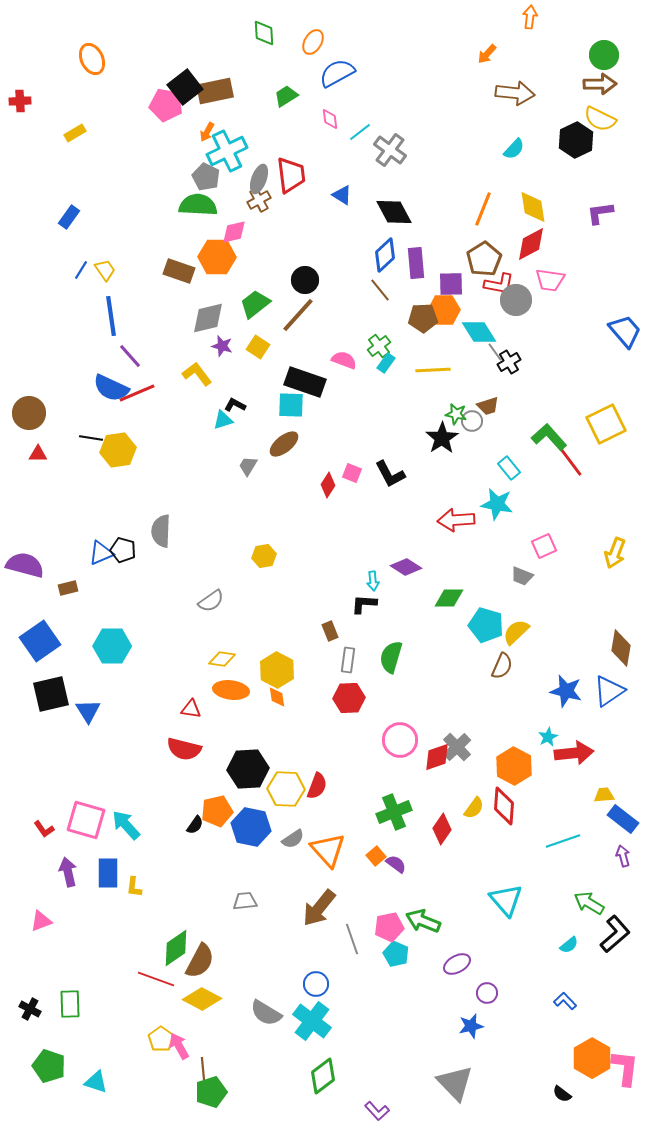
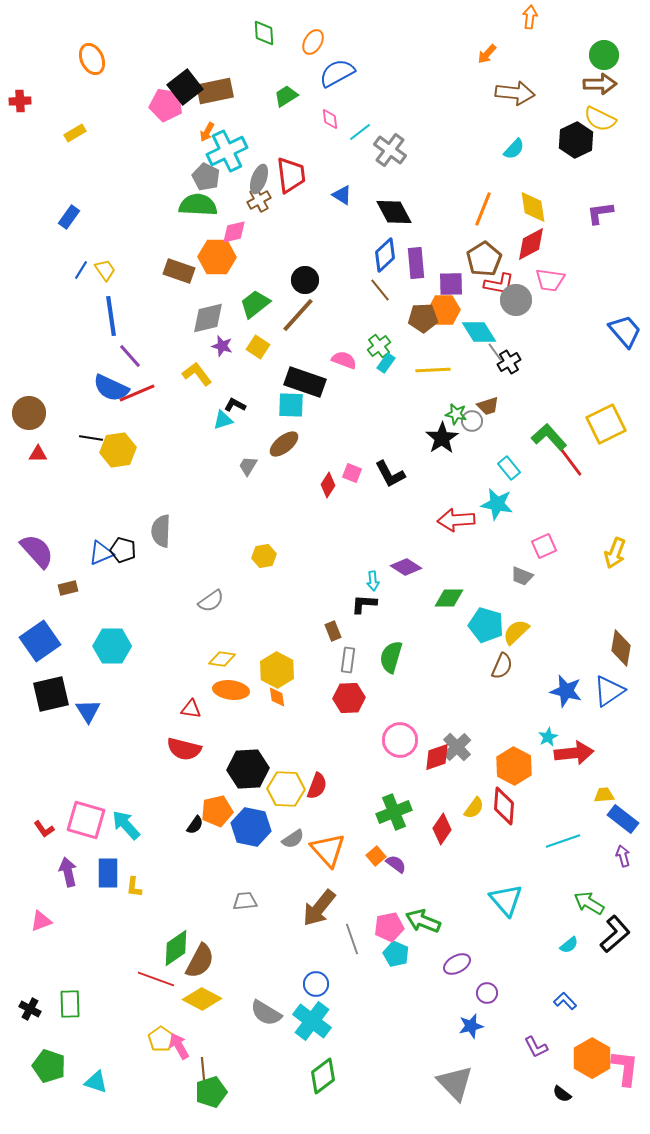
purple semicircle at (25, 565): moved 12 px right, 14 px up; rotated 33 degrees clockwise
brown rectangle at (330, 631): moved 3 px right
purple L-shape at (377, 1111): moved 159 px right, 64 px up; rotated 15 degrees clockwise
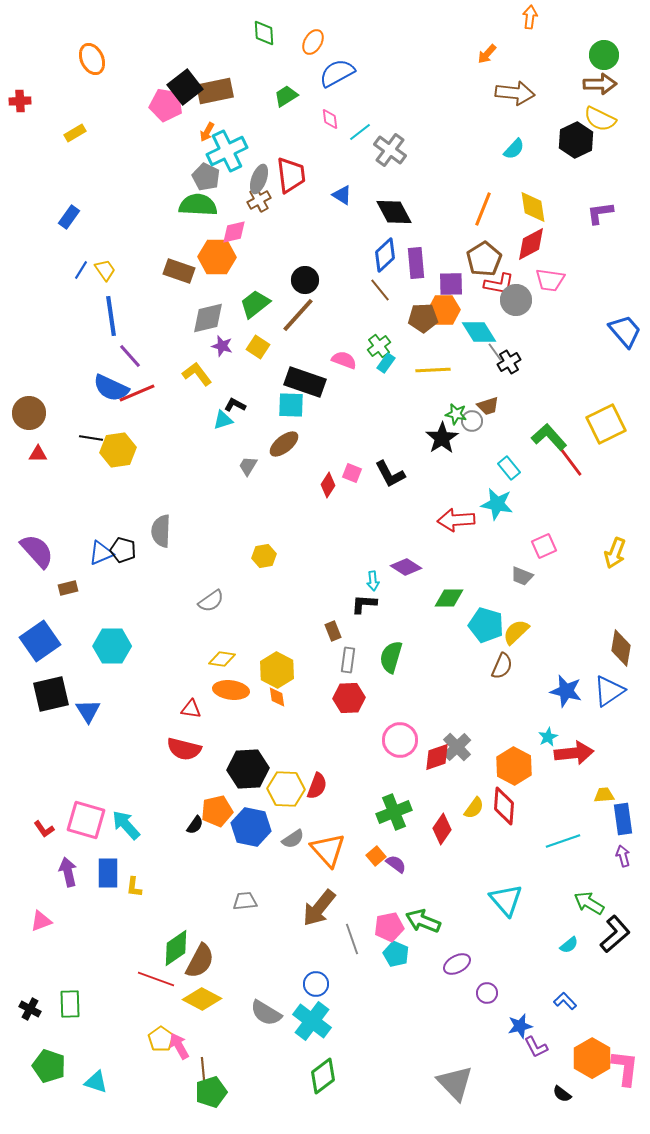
blue rectangle at (623, 819): rotated 44 degrees clockwise
blue star at (471, 1026): moved 49 px right
